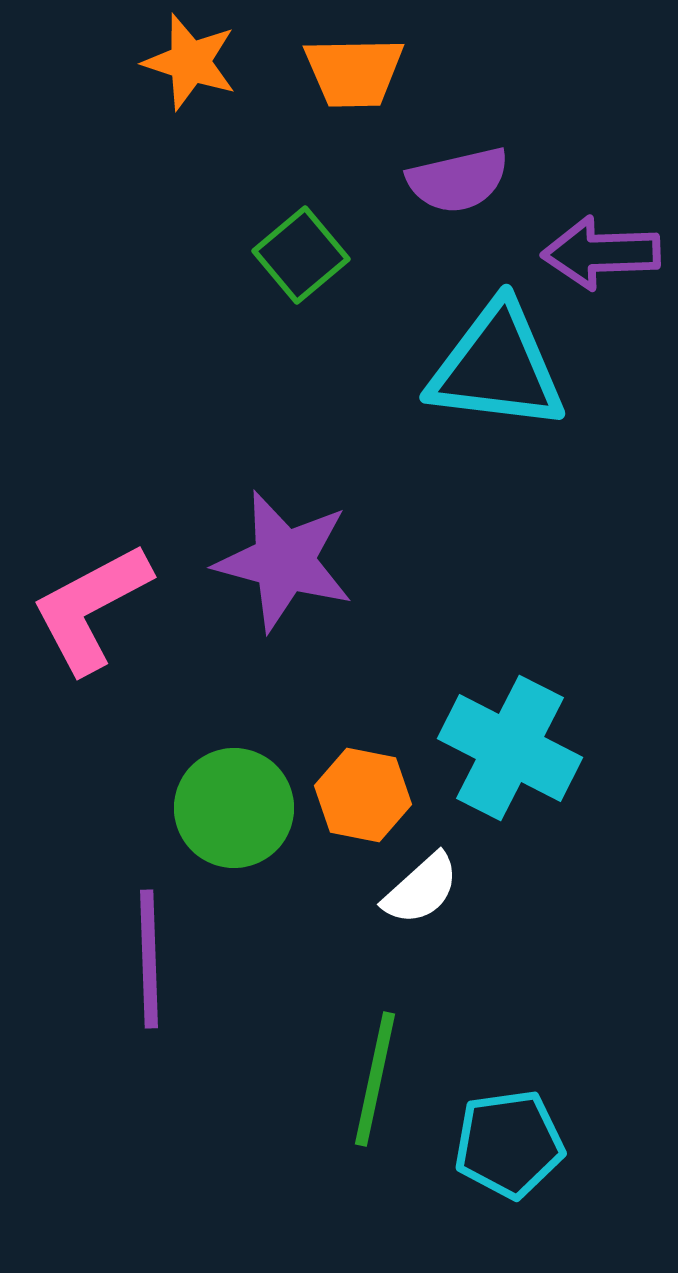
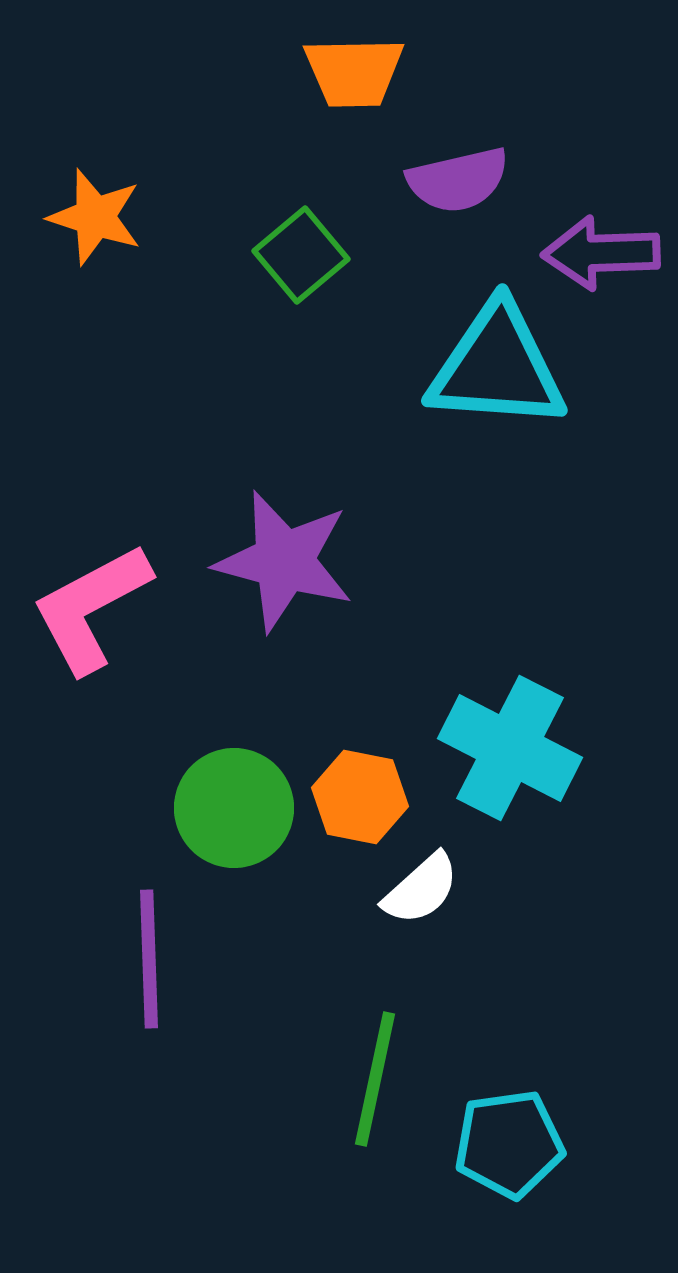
orange star: moved 95 px left, 155 px down
cyan triangle: rotated 3 degrees counterclockwise
orange hexagon: moved 3 px left, 2 px down
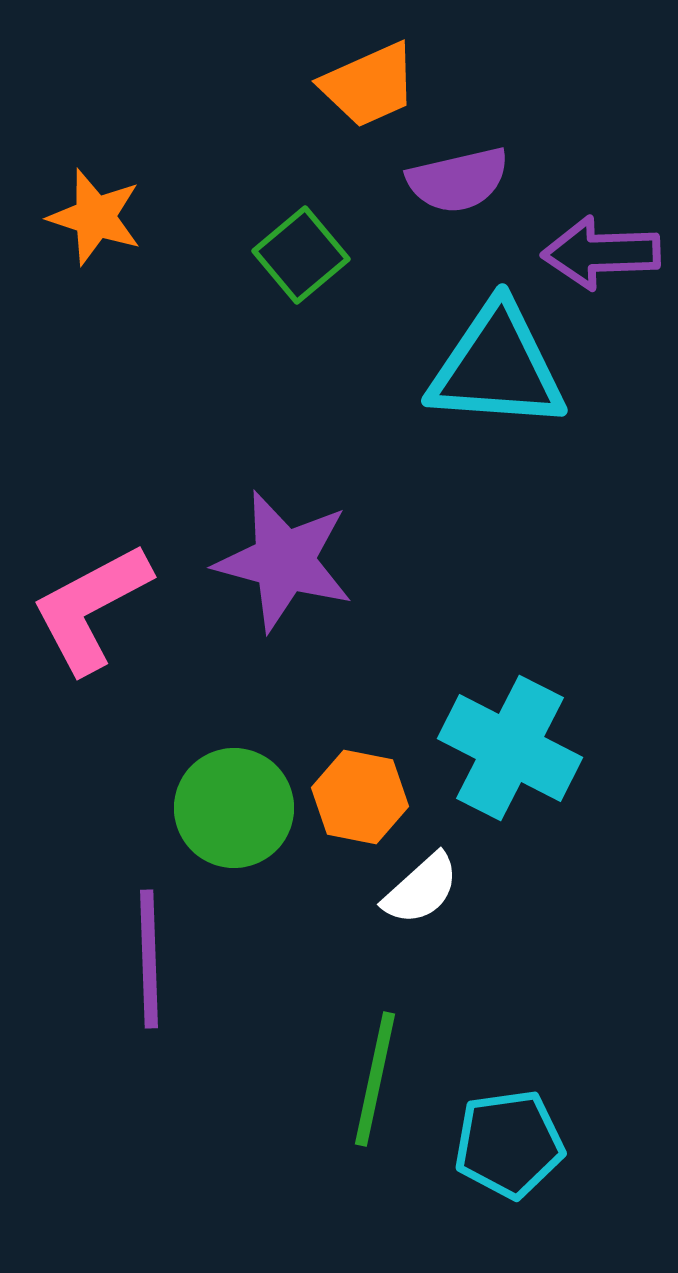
orange trapezoid: moved 15 px right, 13 px down; rotated 23 degrees counterclockwise
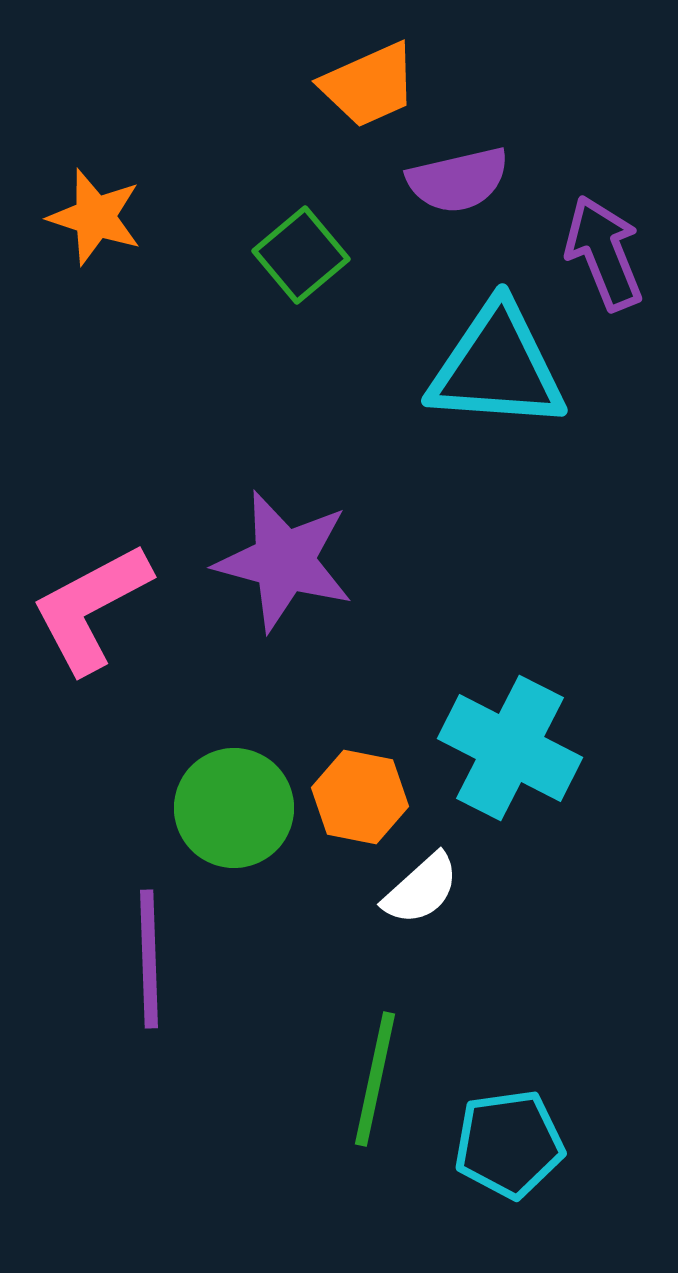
purple arrow: moved 3 px right; rotated 70 degrees clockwise
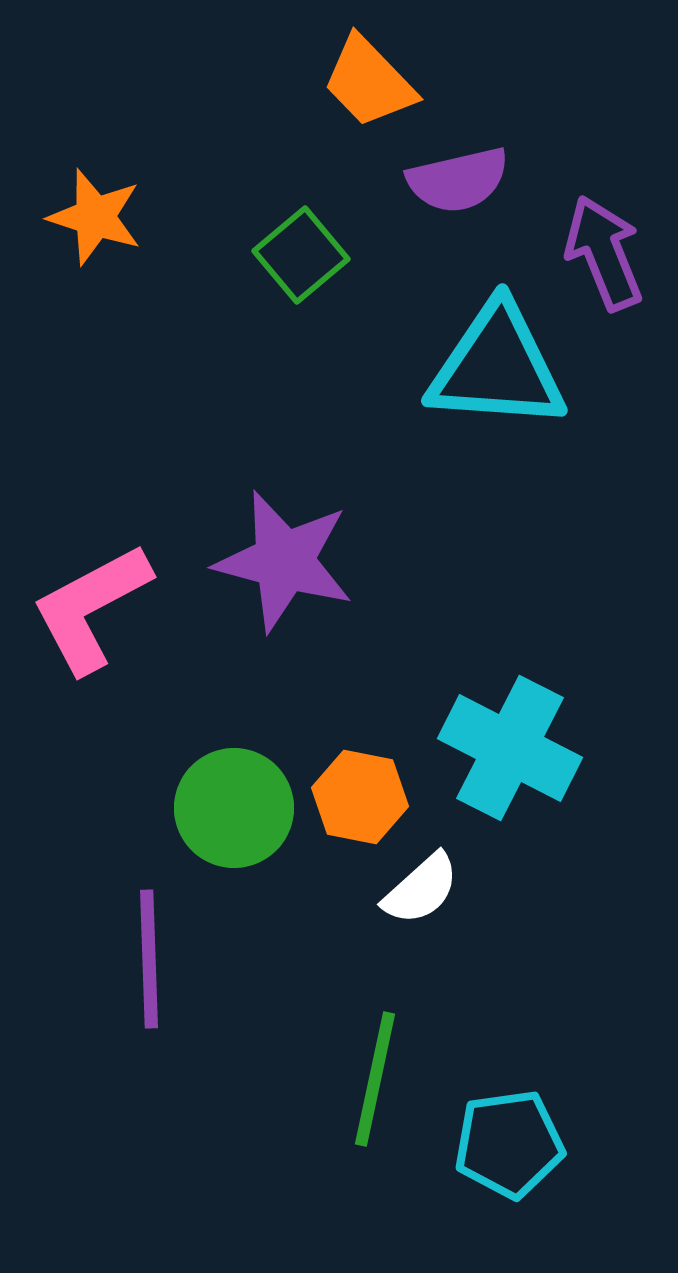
orange trapezoid: moved 3 px up; rotated 70 degrees clockwise
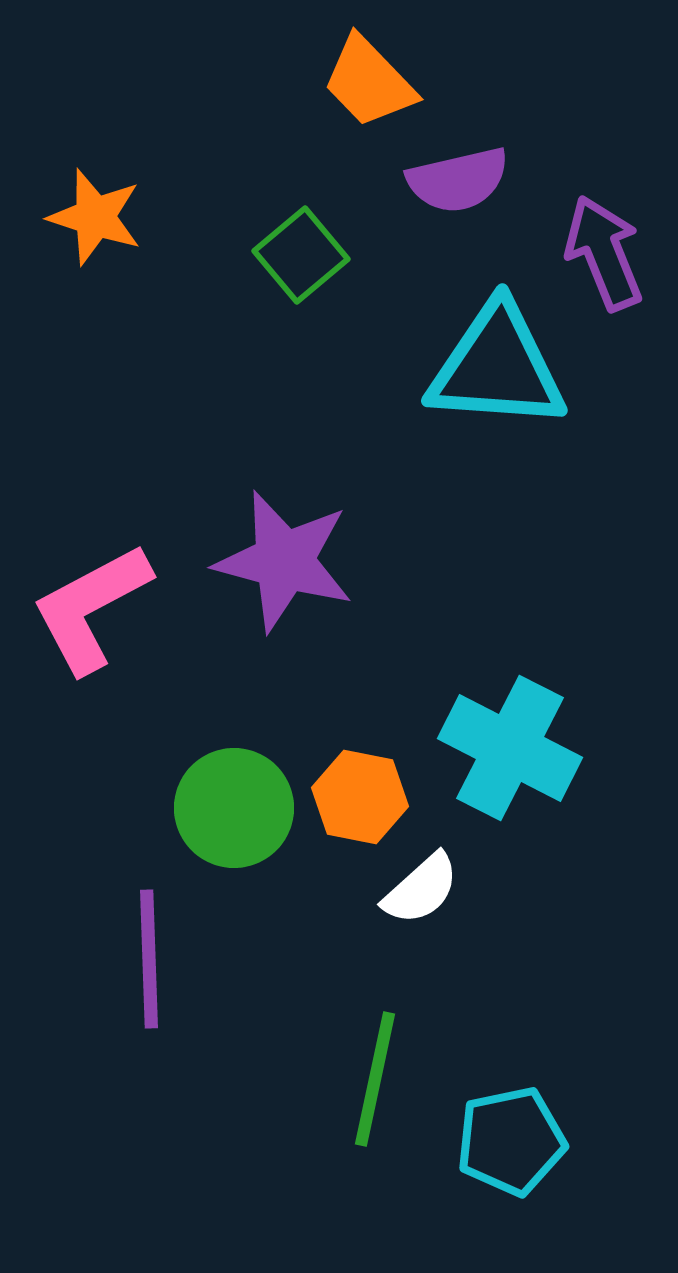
cyan pentagon: moved 2 px right, 3 px up; rotated 4 degrees counterclockwise
